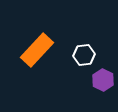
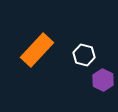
white hexagon: rotated 20 degrees clockwise
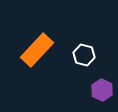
purple hexagon: moved 1 px left, 10 px down
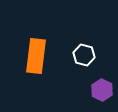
orange rectangle: moved 1 px left, 6 px down; rotated 36 degrees counterclockwise
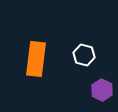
orange rectangle: moved 3 px down
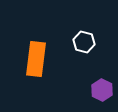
white hexagon: moved 13 px up
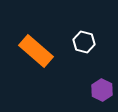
orange rectangle: moved 8 px up; rotated 56 degrees counterclockwise
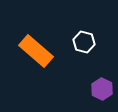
purple hexagon: moved 1 px up
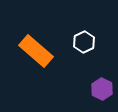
white hexagon: rotated 20 degrees clockwise
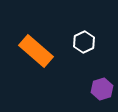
purple hexagon: rotated 15 degrees clockwise
